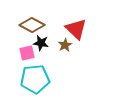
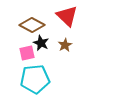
red triangle: moved 9 px left, 13 px up
black star: rotated 14 degrees clockwise
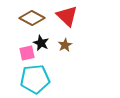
brown diamond: moved 7 px up
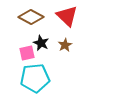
brown diamond: moved 1 px left, 1 px up
cyan pentagon: moved 1 px up
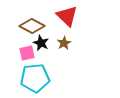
brown diamond: moved 1 px right, 9 px down
brown star: moved 1 px left, 2 px up
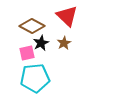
black star: rotated 21 degrees clockwise
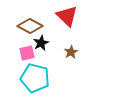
brown diamond: moved 2 px left
brown star: moved 7 px right, 9 px down
cyan pentagon: rotated 20 degrees clockwise
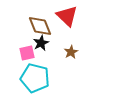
brown diamond: moved 10 px right; rotated 40 degrees clockwise
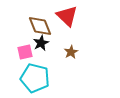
pink square: moved 2 px left, 1 px up
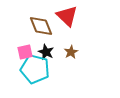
brown diamond: moved 1 px right
black star: moved 5 px right, 9 px down; rotated 21 degrees counterclockwise
cyan pentagon: moved 9 px up
